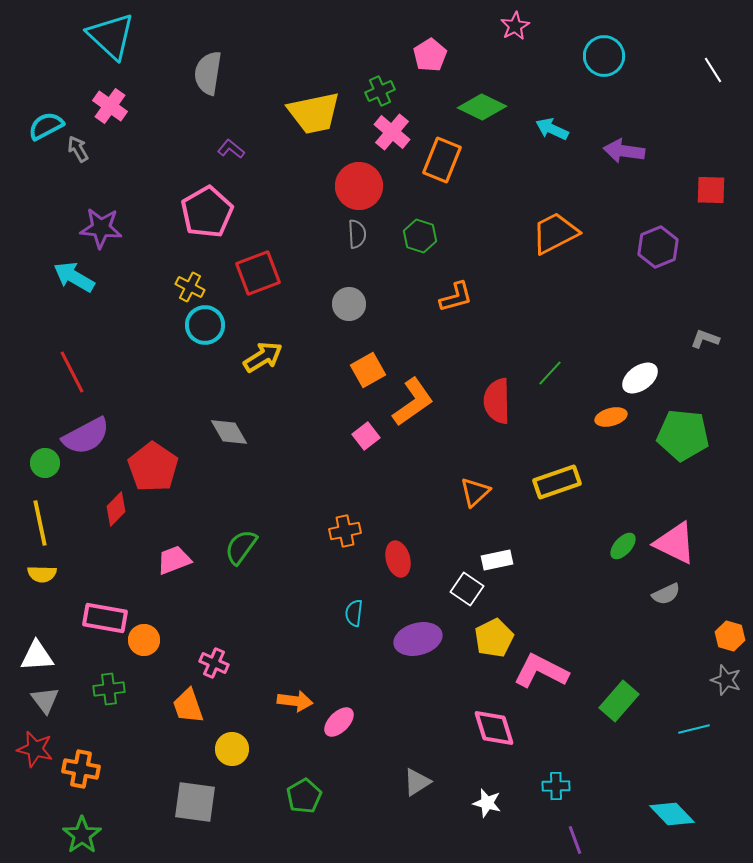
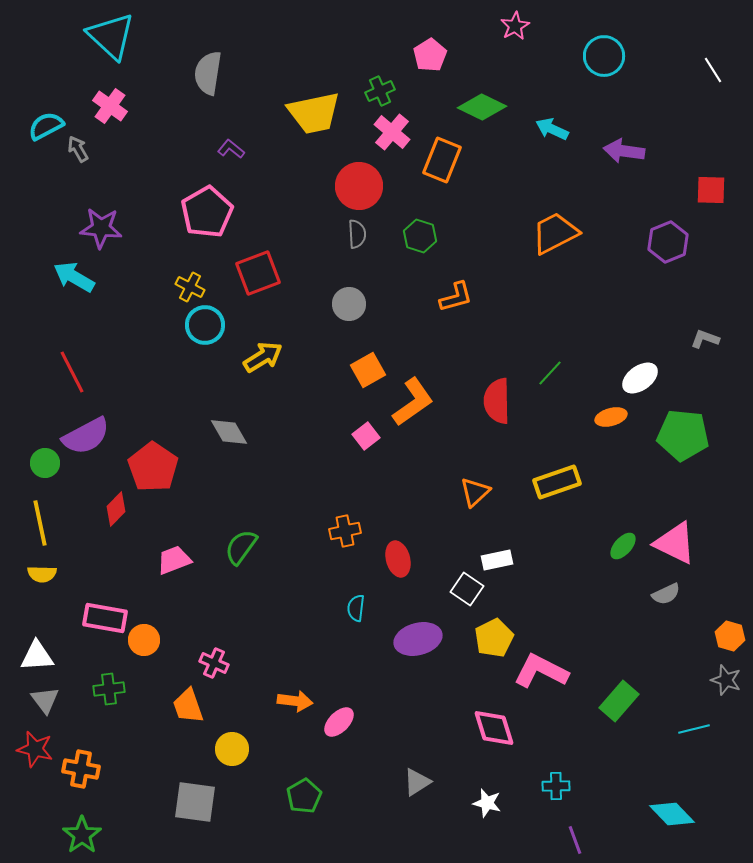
purple hexagon at (658, 247): moved 10 px right, 5 px up
cyan semicircle at (354, 613): moved 2 px right, 5 px up
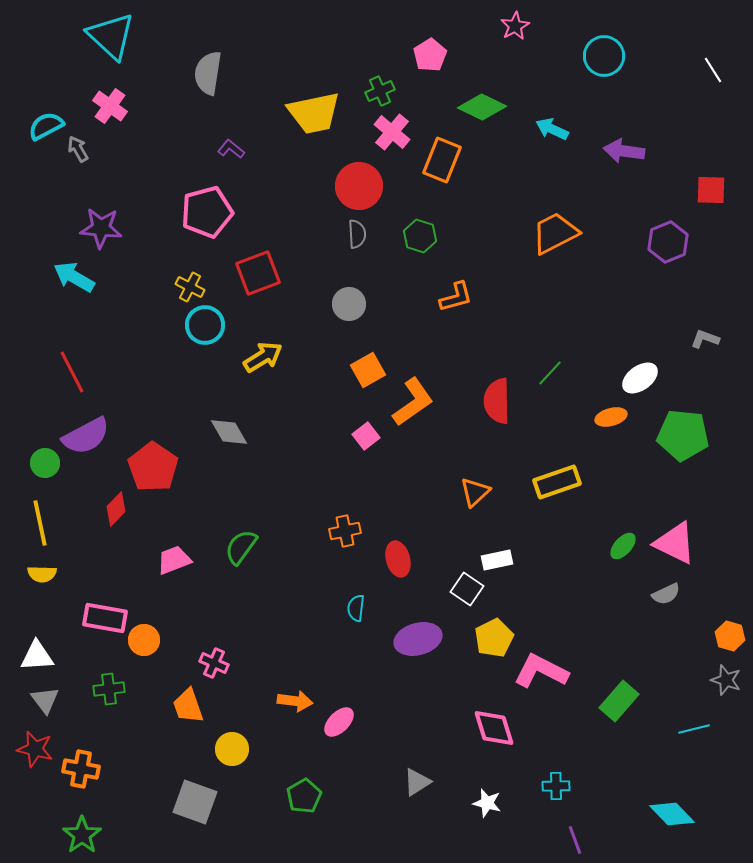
pink pentagon at (207, 212): rotated 15 degrees clockwise
gray square at (195, 802): rotated 12 degrees clockwise
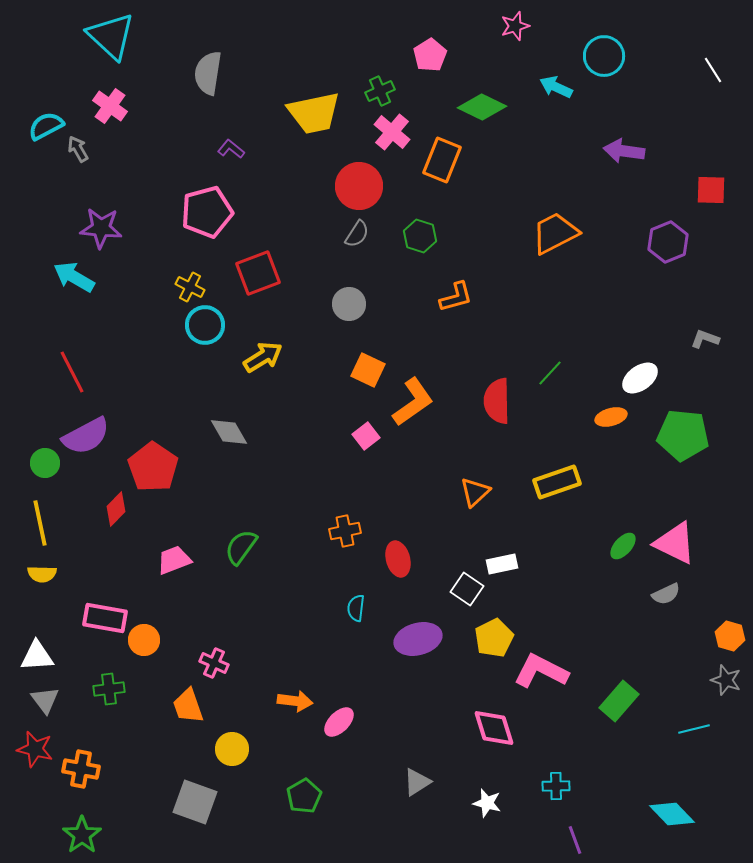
pink star at (515, 26): rotated 12 degrees clockwise
cyan arrow at (552, 129): moved 4 px right, 42 px up
gray semicircle at (357, 234): rotated 36 degrees clockwise
orange square at (368, 370): rotated 36 degrees counterclockwise
white rectangle at (497, 560): moved 5 px right, 4 px down
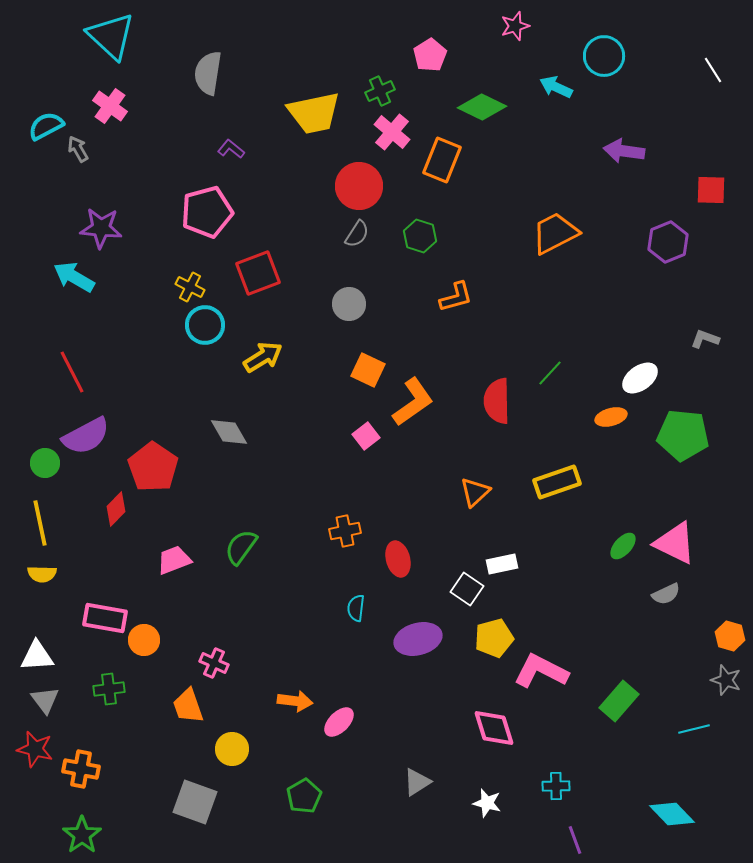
yellow pentagon at (494, 638): rotated 12 degrees clockwise
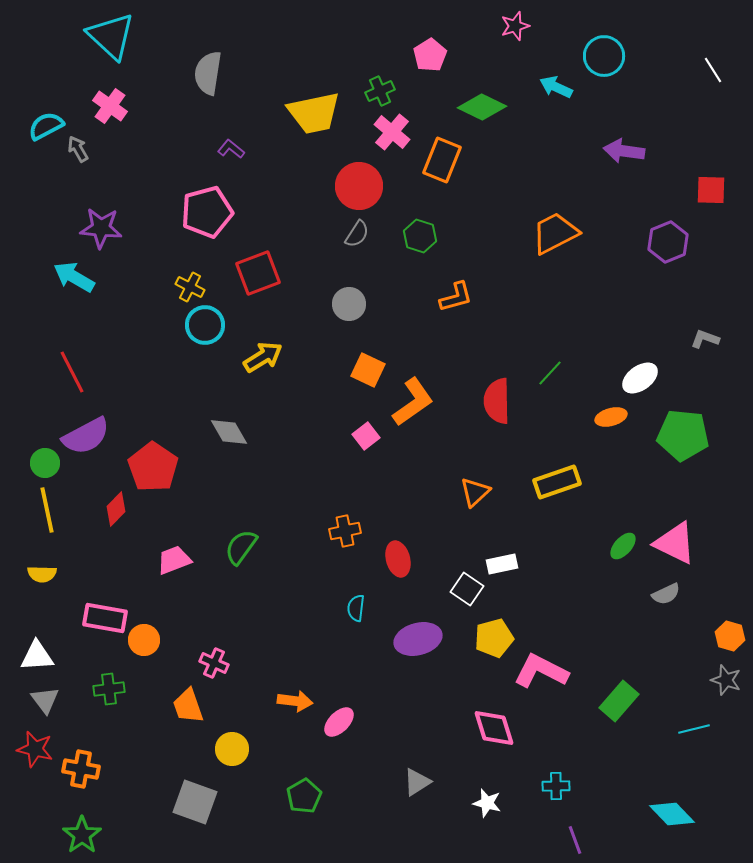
yellow line at (40, 523): moved 7 px right, 13 px up
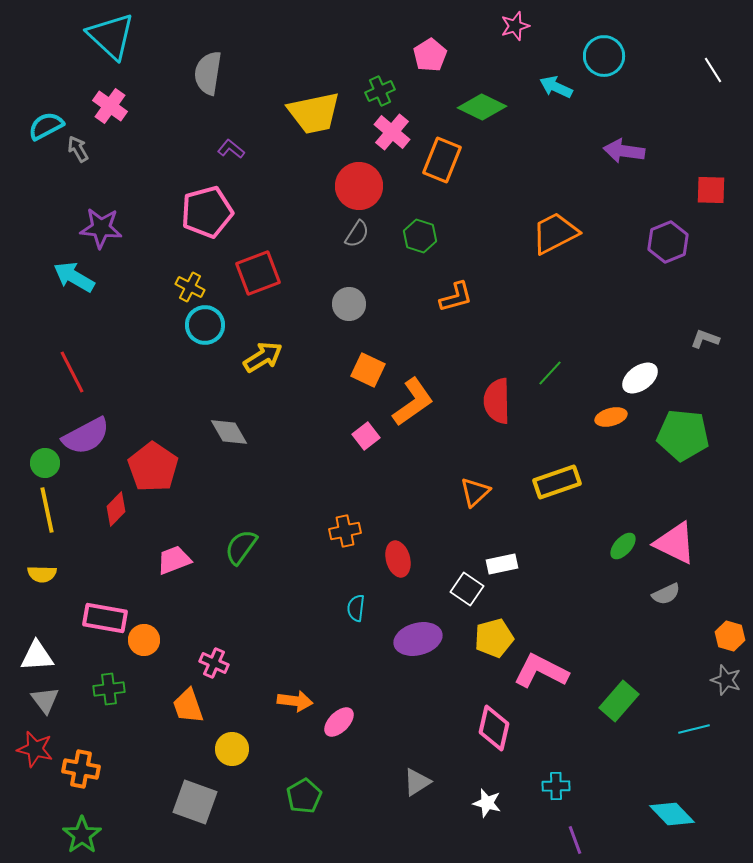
pink diamond at (494, 728): rotated 30 degrees clockwise
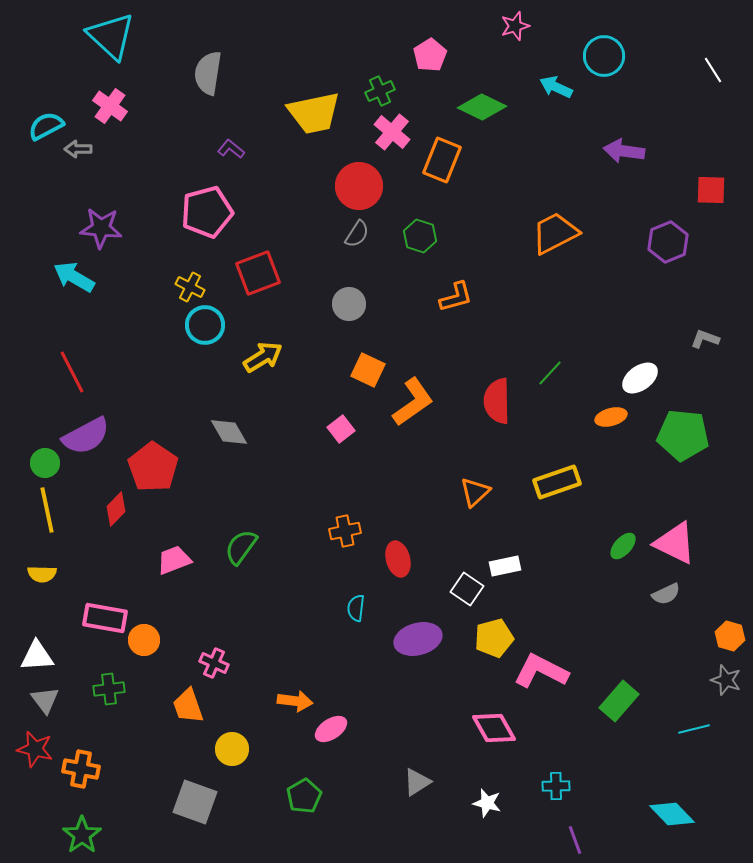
gray arrow at (78, 149): rotated 60 degrees counterclockwise
pink square at (366, 436): moved 25 px left, 7 px up
white rectangle at (502, 564): moved 3 px right, 2 px down
pink ellipse at (339, 722): moved 8 px left, 7 px down; rotated 12 degrees clockwise
pink diamond at (494, 728): rotated 42 degrees counterclockwise
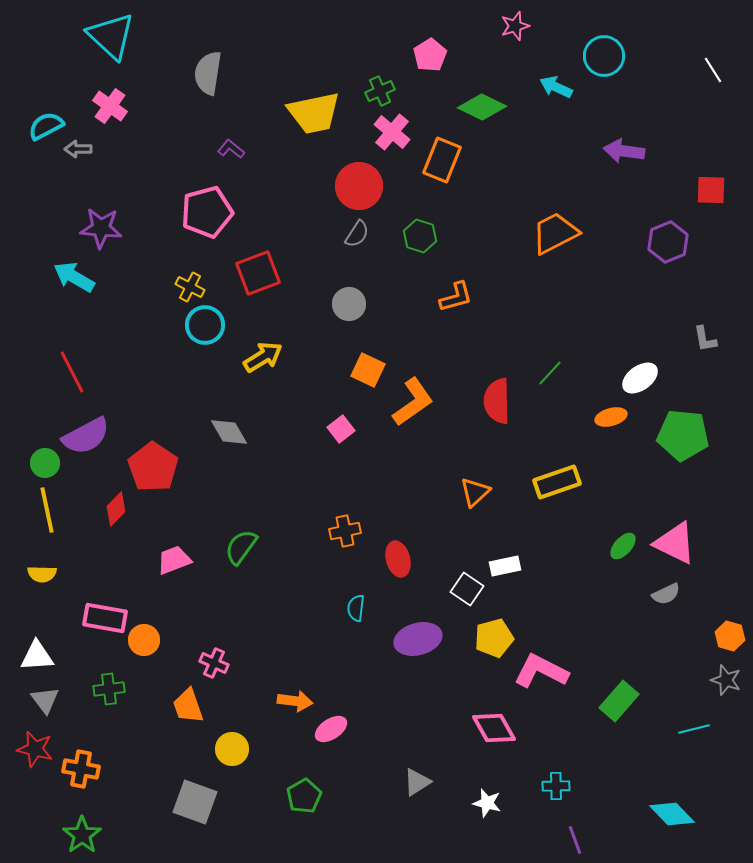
gray L-shape at (705, 339): rotated 120 degrees counterclockwise
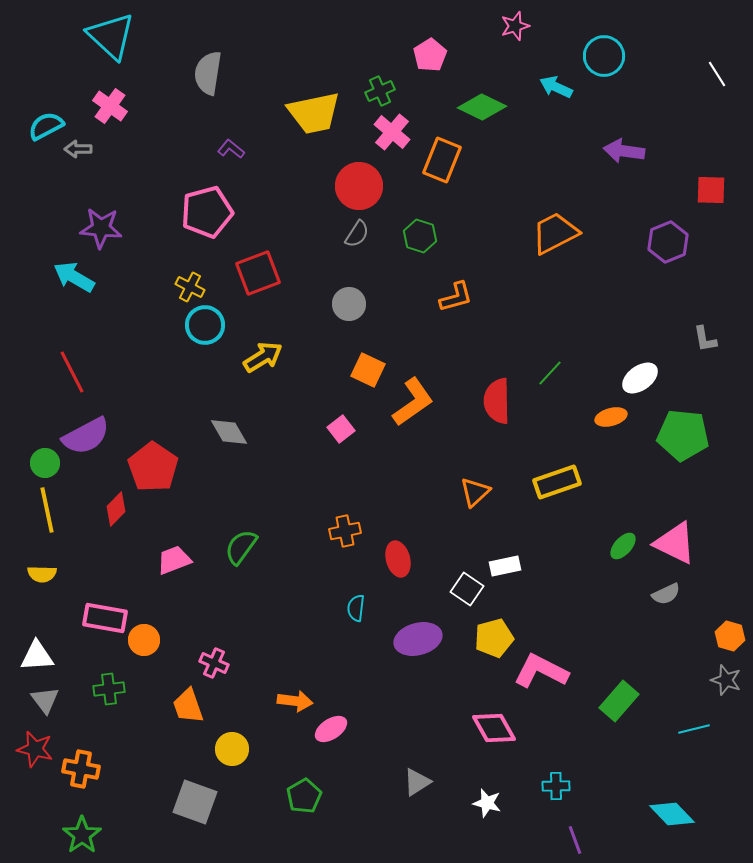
white line at (713, 70): moved 4 px right, 4 px down
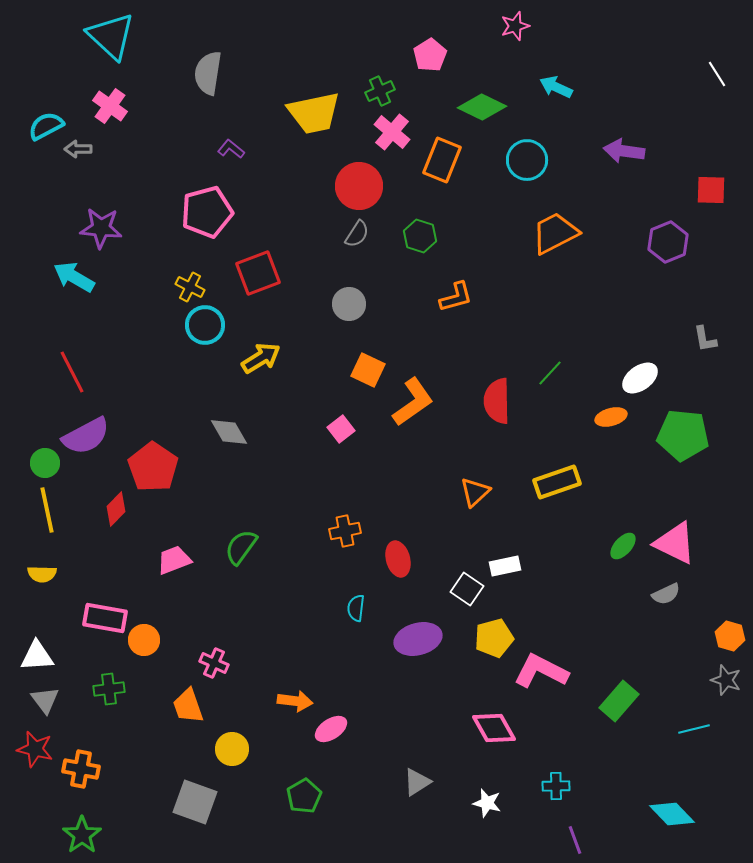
cyan circle at (604, 56): moved 77 px left, 104 px down
yellow arrow at (263, 357): moved 2 px left, 1 px down
